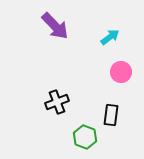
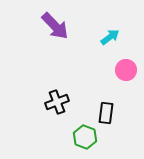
pink circle: moved 5 px right, 2 px up
black rectangle: moved 5 px left, 2 px up
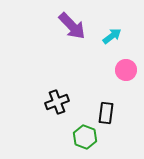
purple arrow: moved 17 px right
cyan arrow: moved 2 px right, 1 px up
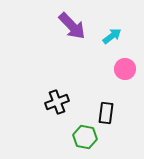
pink circle: moved 1 px left, 1 px up
green hexagon: rotated 10 degrees counterclockwise
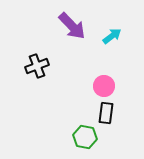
pink circle: moved 21 px left, 17 px down
black cross: moved 20 px left, 36 px up
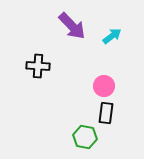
black cross: moved 1 px right; rotated 25 degrees clockwise
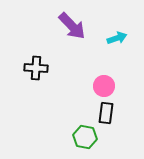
cyan arrow: moved 5 px right, 2 px down; rotated 18 degrees clockwise
black cross: moved 2 px left, 2 px down
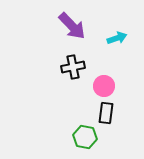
black cross: moved 37 px right, 1 px up; rotated 15 degrees counterclockwise
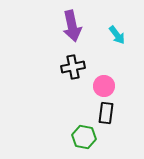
purple arrow: rotated 32 degrees clockwise
cyan arrow: moved 3 px up; rotated 72 degrees clockwise
green hexagon: moved 1 px left
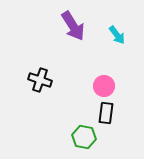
purple arrow: moved 1 px right; rotated 20 degrees counterclockwise
black cross: moved 33 px left, 13 px down; rotated 30 degrees clockwise
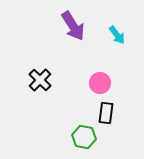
black cross: rotated 25 degrees clockwise
pink circle: moved 4 px left, 3 px up
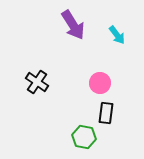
purple arrow: moved 1 px up
black cross: moved 3 px left, 2 px down; rotated 10 degrees counterclockwise
